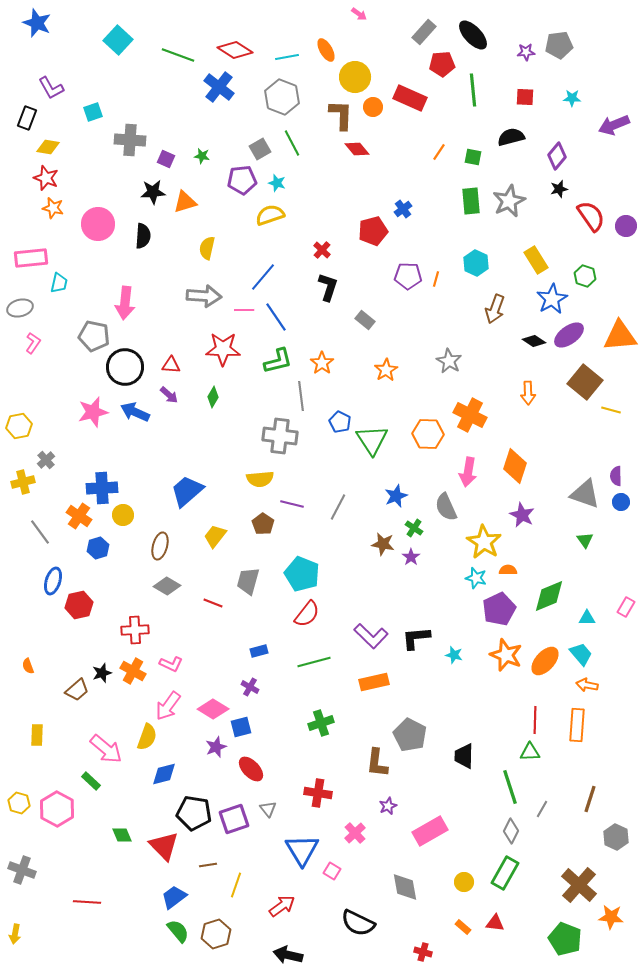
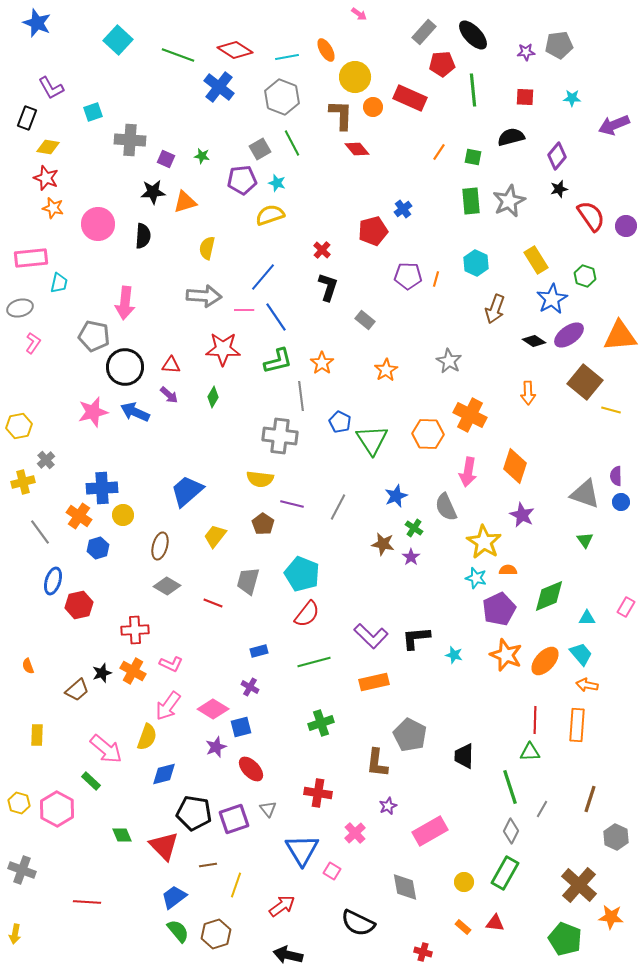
yellow semicircle at (260, 479): rotated 12 degrees clockwise
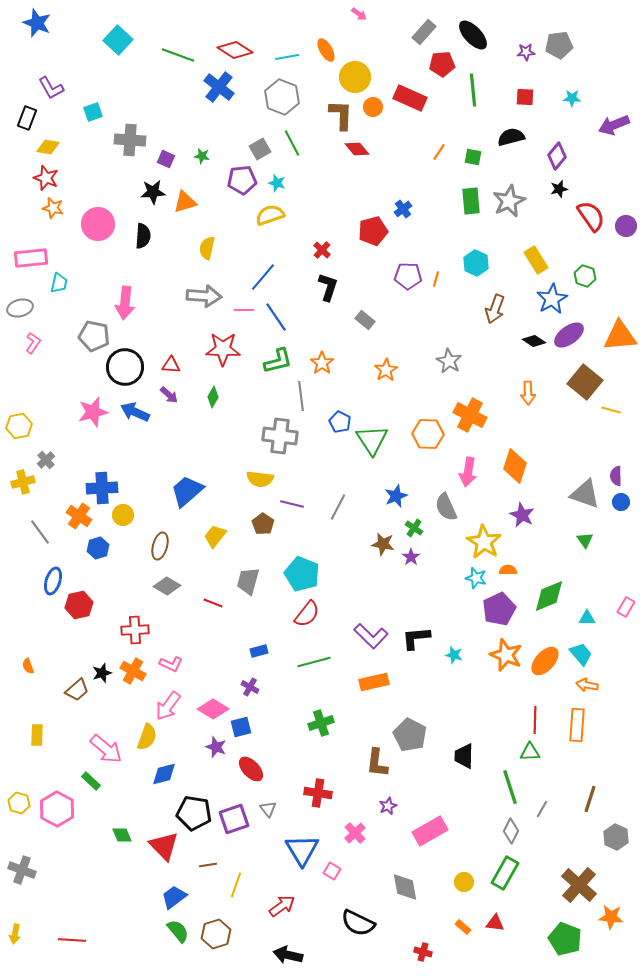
purple star at (216, 747): rotated 30 degrees counterclockwise
red line at (87, 902): moved 15 px left, 38 px down
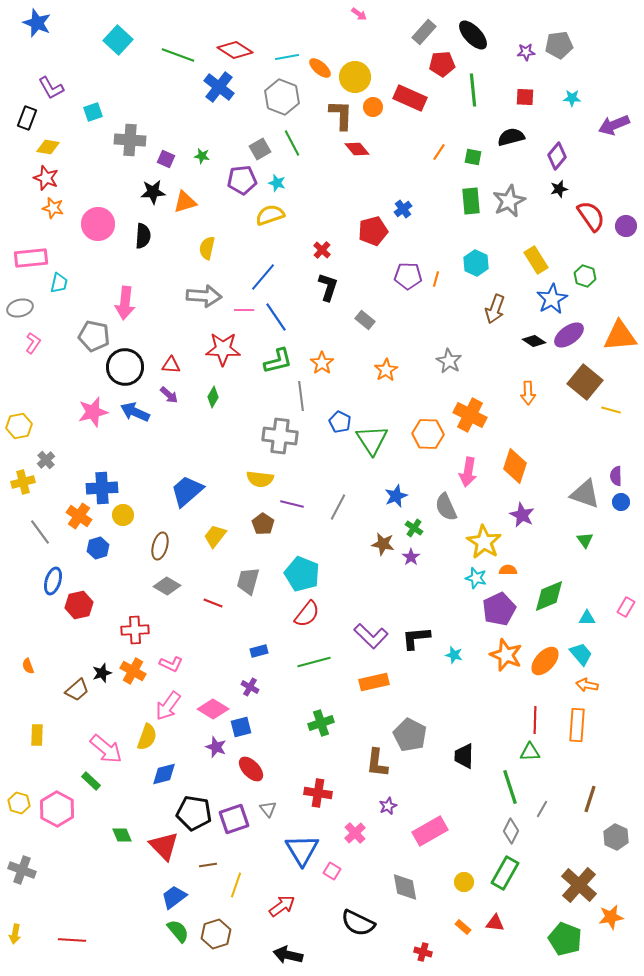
orange ellipse at (326, 50): moved 6 px left, 18 px down; rotated 20 degrees counterclockwise
orange star at (611, 917): rotated 15 degrees counterclockwise
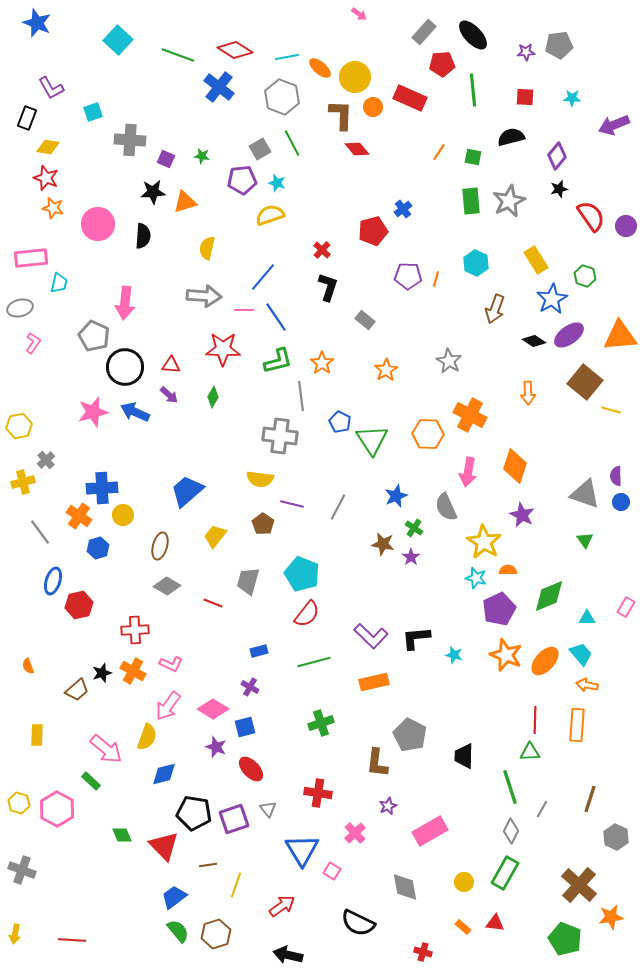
gray pentagon at (94, 336): rotated 12 degrees clockwise
blue square at (241, 727): moved 4 px right
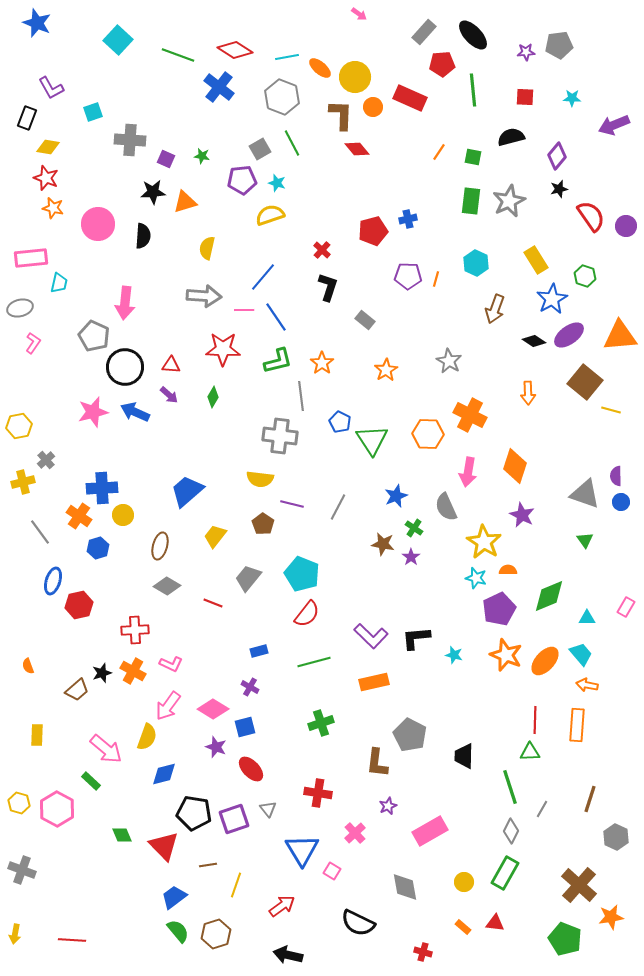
green rectangle at (471, 201): rotated 12 degrees clockwise
blue cross at (403, 209): moved 5 px right, 10 px down; rotated 24 degrees clockwise
gray trapezoid at (248, 581): moved 3 px up; rotated 24 degrees clockwise
